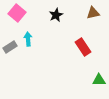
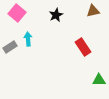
brown triangle: moved 2 px up
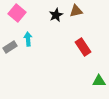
brown triangle: moved 17 px left
green triangle: moved 1 px down
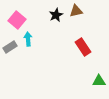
pink square: moved 7 px down
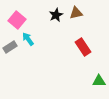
brown triangle: moved 2 px down
cyan arrow: rotated 32 degrees counterclockwise
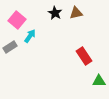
black star: moved 1 px left, 2 px up; rotated 16 degrees counterclockwise
cyan arrow: moved 2 px right, 3 px up; rotated 72 degrees clockwise
red rectangle: moved 1 px right, 9 px down
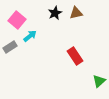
black star: rotated 16 degrees clockwise
cyan arrow: rotated 16 degrees clockwise
red rectangle: moved 9 px left
green triangle: rotated 40 degrees counterclockwise
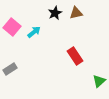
pink square: moved 5 px left, 7 px down
cyan arrow: moved 4 px right, 4 px up
gray rectangle: moved 22 px down
